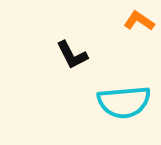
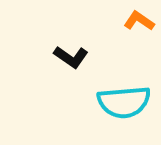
black L-shape: moved 1 px left, 2 px down; rotated 28 degrees counterclockwise
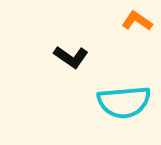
orange L-shape: moved 2 px left
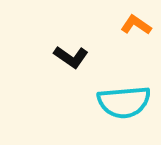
orange L-shape: moved 1 px left, 4 px down
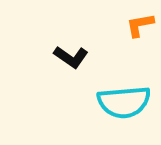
orange L-shape: moved 4 px right; rotated 44 degrees counterclockwise
